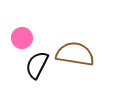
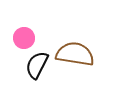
pink circle: moved 2 px right
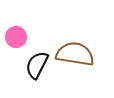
pink circle: moved 8 px left, 1 px up
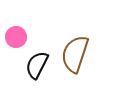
brown semicircle: rotated 81 degrees counterclockwise
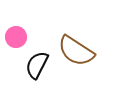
brown semicircle: moved 1 px right, 3 px up; rotated 75 degrees counterclockwise
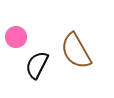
brown semicircle: rotated 27 degrees clockwise
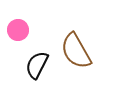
pink circle: moved 2 px right, 7 px up
